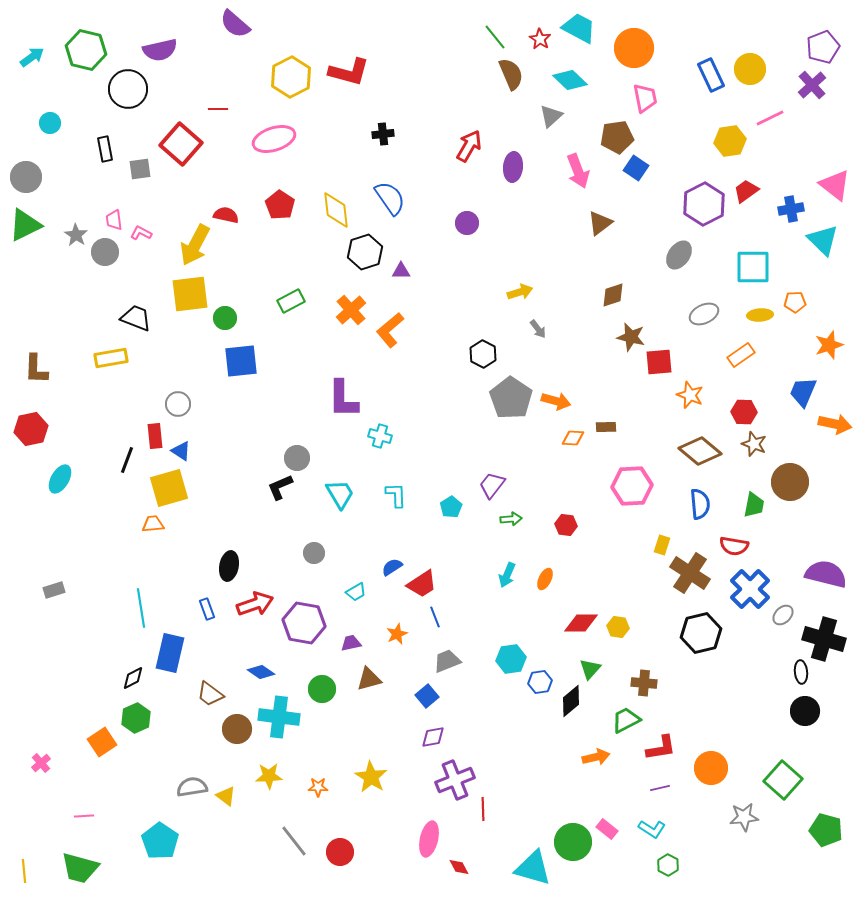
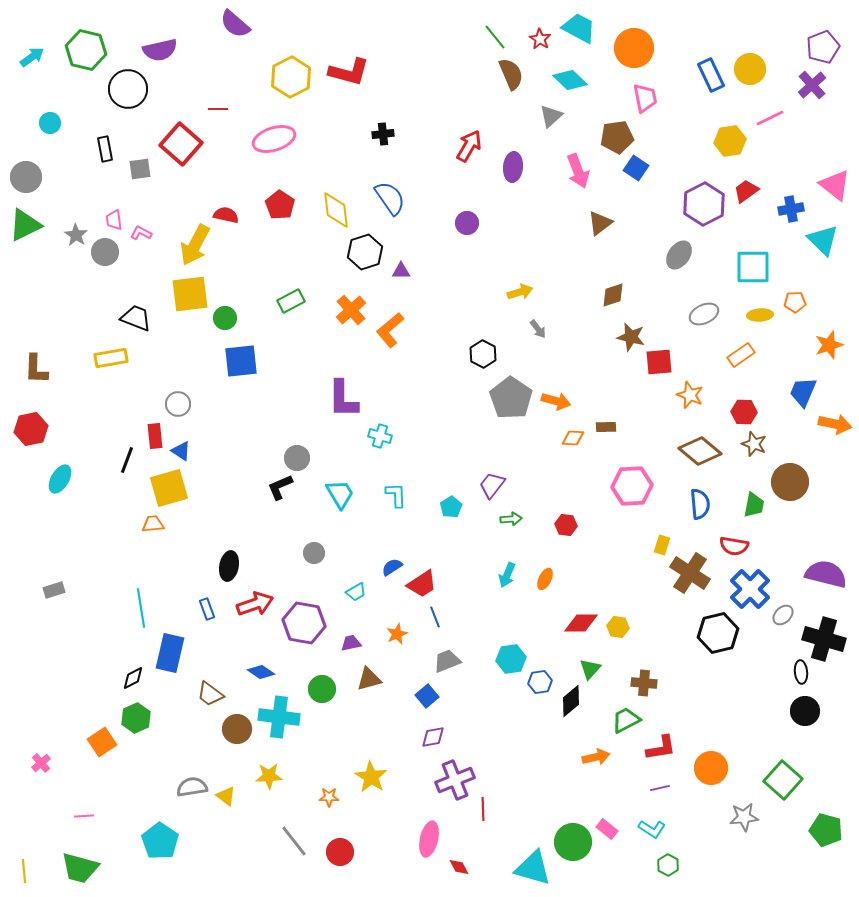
black hexagon at (701, 633): moved 17 px right
orange star at (318, 787): moved 11 px right, 10 px down
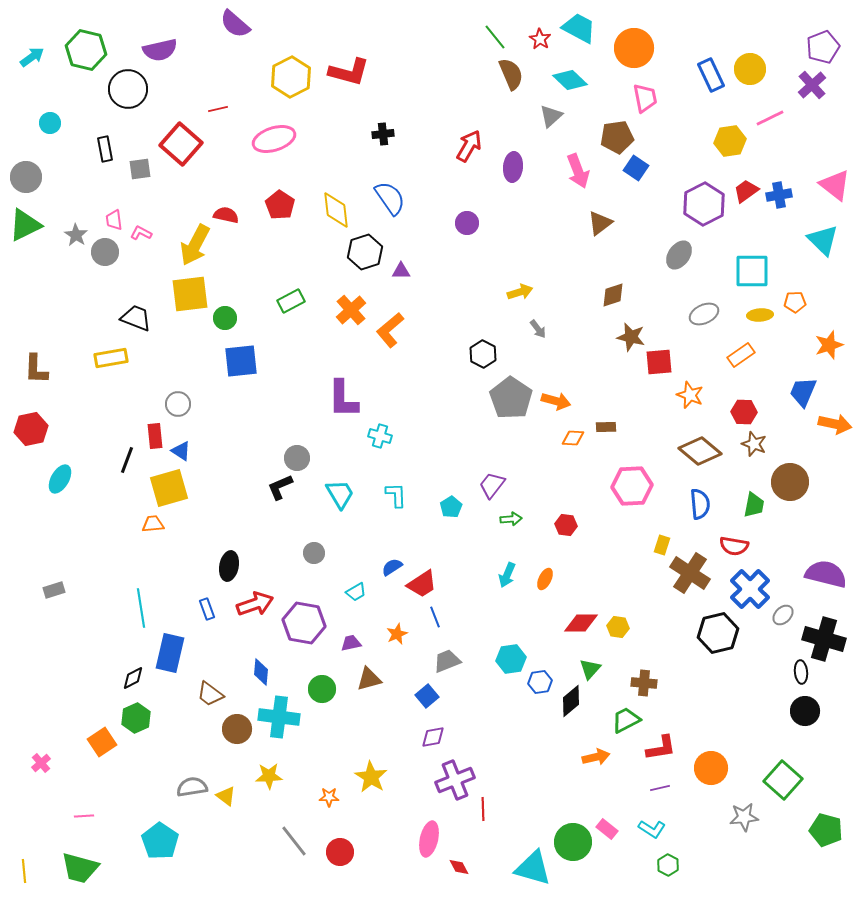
red line at (218, 109): rotated 12 degrees counterclockwise
blue cross at (791, 209): moved 12 px left, 14 px up
cyan square at (753, 267): moved 1 px left, 4 px down
blue diamond at (261, 672): rotated 60 degrees clockwise
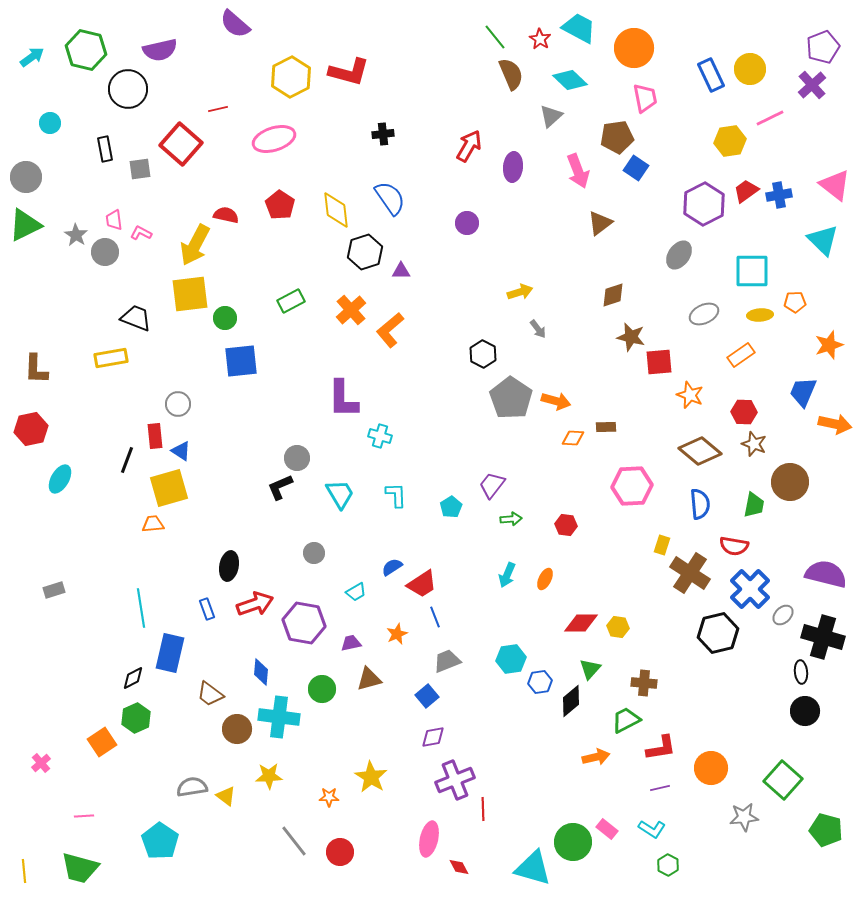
black cross at (824, 639): moved 1 px left, 2 px up
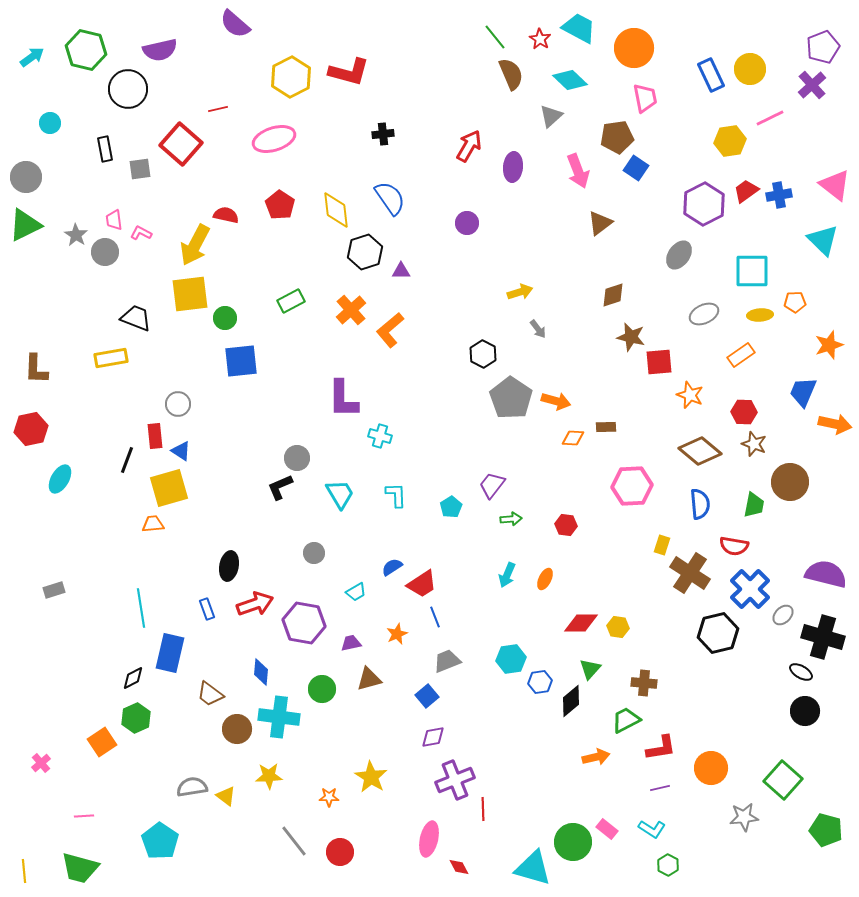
black ellipse at (801, 672): rotated 55 degrees counterclockwise
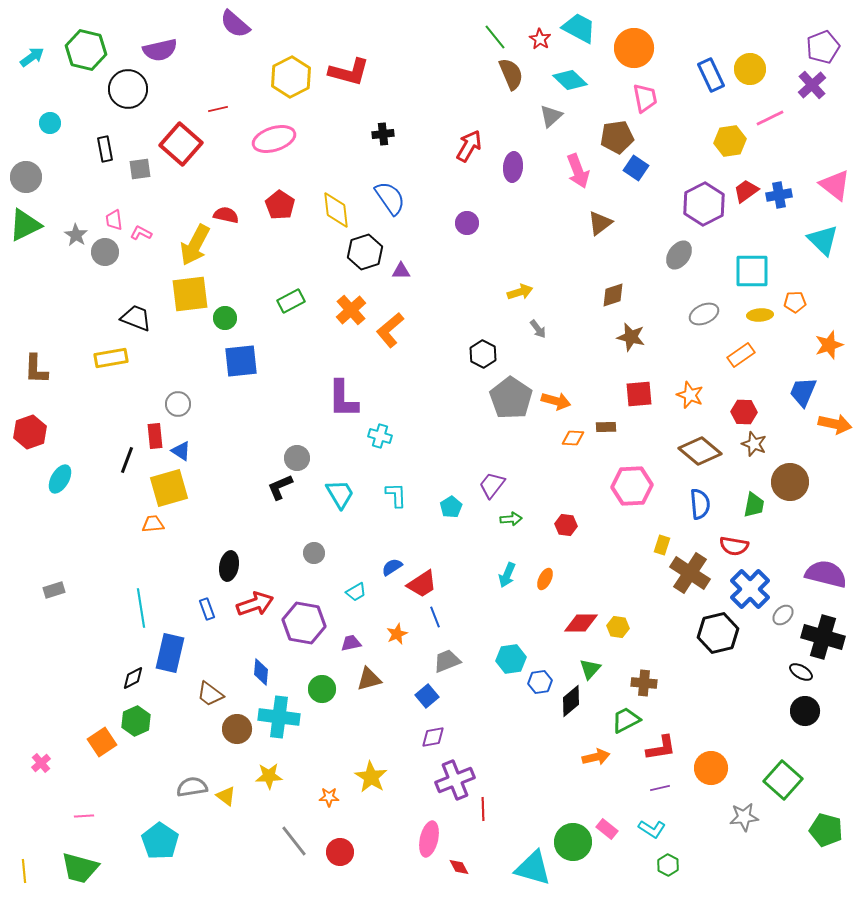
red square at (659, 362): moved 20 px left, 32 px down
red hexagon at (31, 429): moved 1 px left, 3 px down; rotated 8 degrees counterclockwise
green hexagon at (136, 718): moved 3 px down
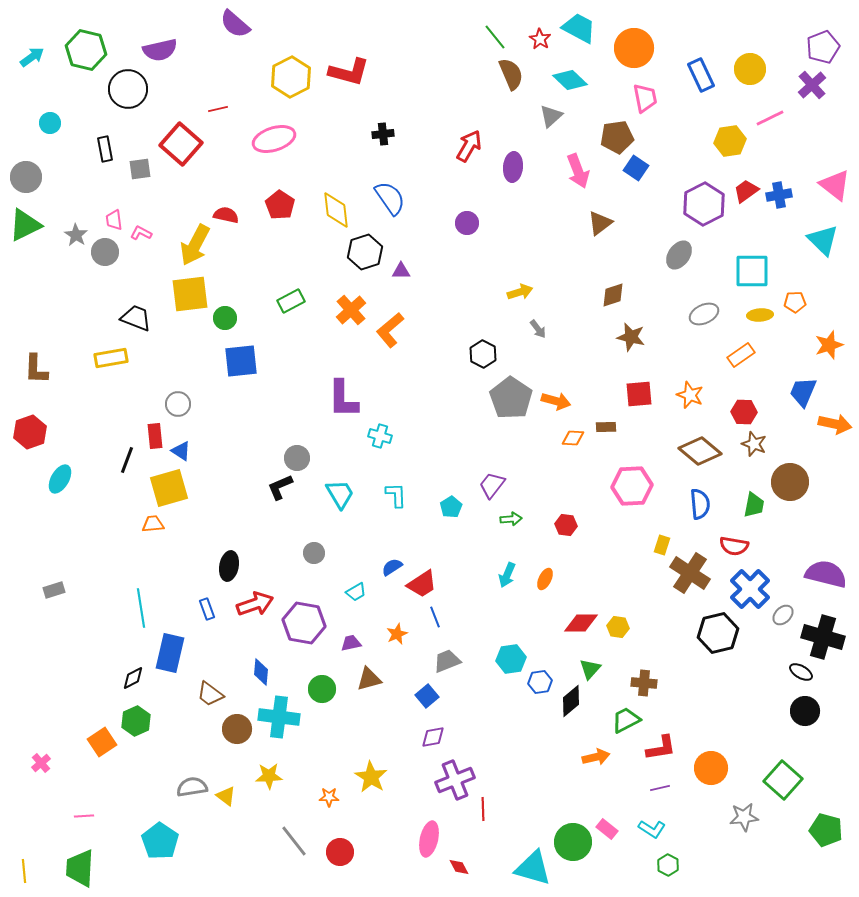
blue rectangle at (711, 75): moved 10 px left
green trapezoid at (80, 868): rotated 78 degrees clockwise
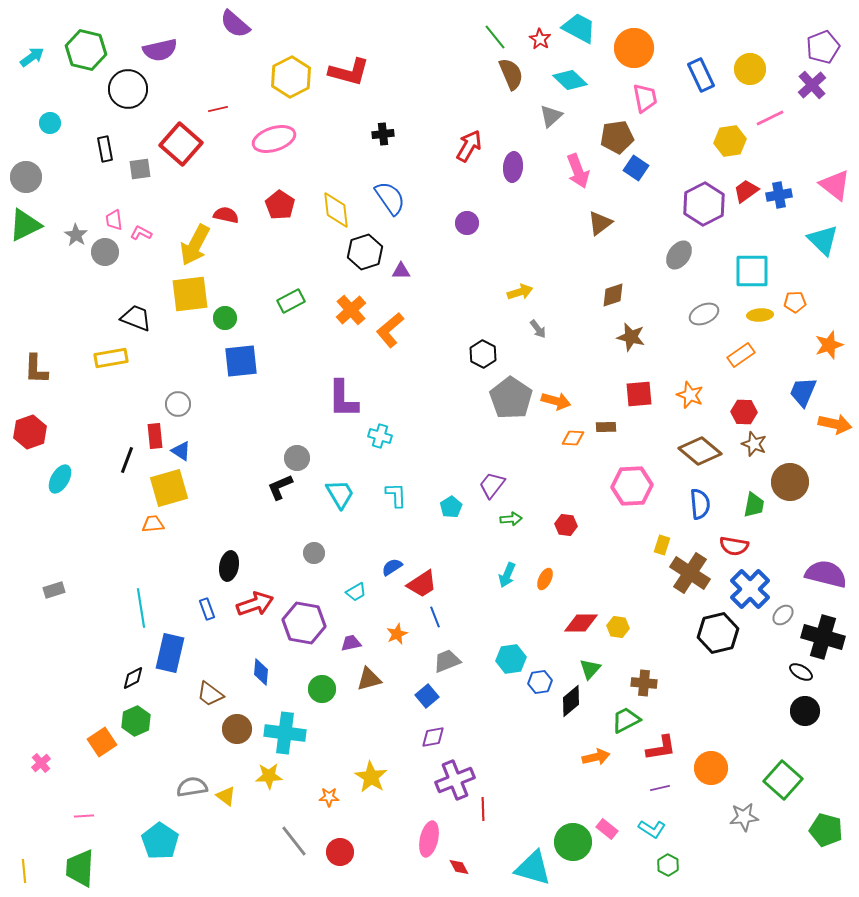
cyan cross at (279, 717): moved 6 px right, 16 px down
